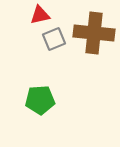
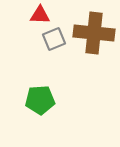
red triangle: rotated 15 degrees clockwise
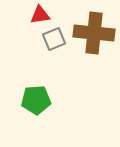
red triangle: rotated 10 degrees counterclockwise
green pentagon: moved 4 px left
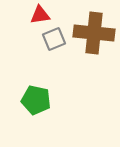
green pentagon: rotated 16 degrees clockwise
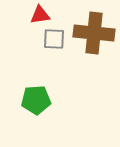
gray square: rotated 25 degrees clockwise
green pentagon: rotated 16 degrees counterclockwise
